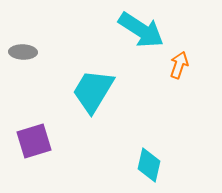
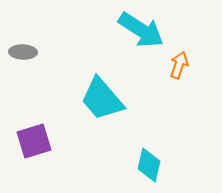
cyan trapezoid: moved 9 px right, 8 px down; rotated 72 degrees counterclockwise
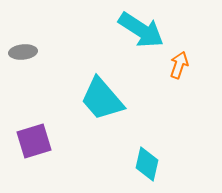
gray ellipse: rotated 8 degrees counterclockwise
cyan diamond: moved 2 px left, 1 px up
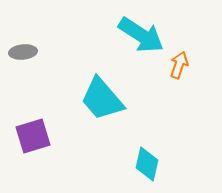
cyan arrow: moved 5 px down
purple square: moved 1 px left, 5 px up
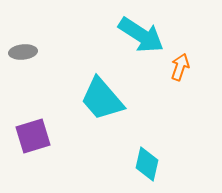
orange arrow: moved 1 px right, 2 px down
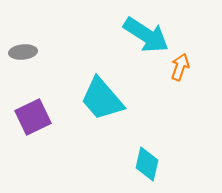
cyan arrow: moved 5 px right
purple square: moved 19 px up; rotated 9 degrees counterclockwise
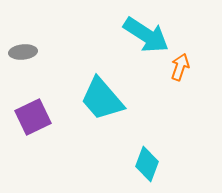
cyan diamond: rotated 8 degrees clockwise
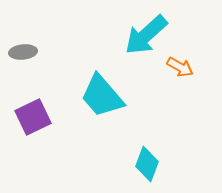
cyan arrow: rotated 105 degrees clockwise
orange arrow: rotated 100 degrees clockwise
cyan trapezoid: moved 3 px up
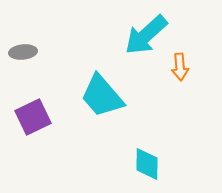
orange arrow: rotated 56 degrees clockwise
cyan diamond: rotated 20 degrees counterclockwise
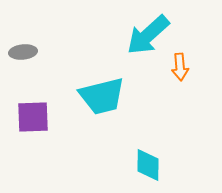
cyan arrow: moved 2 px right
cyan trapezoid: rotated 63 degrees counterclockwise
purple square: rotated 24 degrees clockwise
cyan diamond: moved 1 px right, 1 px down
